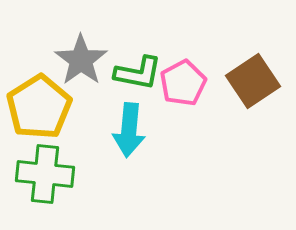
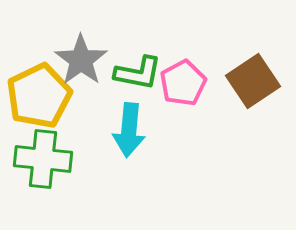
yellow pentagon: moved 11 px up; rotated 6 degrees clockwise
green cross: moved 2 px left, 15 px up
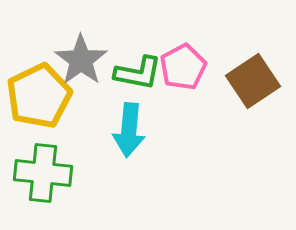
pink pentagon: moved 16 px up
green cross: moved 14 px down
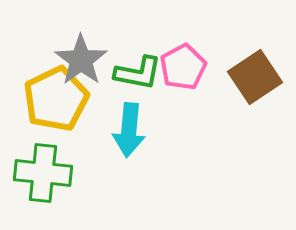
brown square: moved 2 px right, 4 px up
yellow pentagon: moved 17 px right, 3 px down
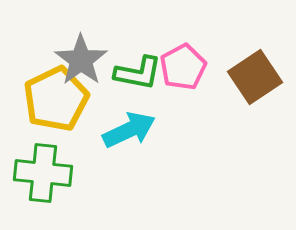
cyan arrow: rotated 120 degrees counterclockwise
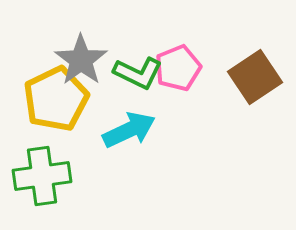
pink pentagon: moved 5 px left, 1 px down; rotated 6 degrees clockwise
green L-shape: rotated 15 degrees clockwise
green cross: moved 1 px left, 3 px down; rotated 14 degrees counterclockwise
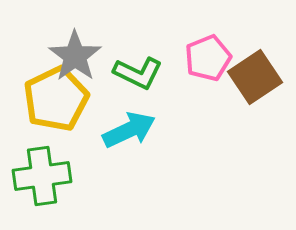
gray star: moved 6 px left, 4 px up
pink pentagon: moved 30 px right, 10 px up
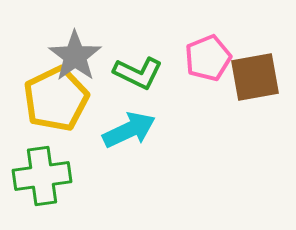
brown square: rotated 24 degrees clockwise
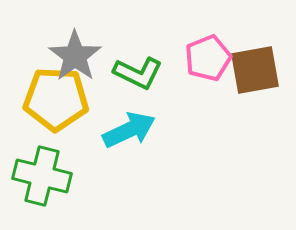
brown square: moved 7 px up
yellow pentagon: rotated 28 degrees clockwise
green cross: rotated 22 degrees clockwise
